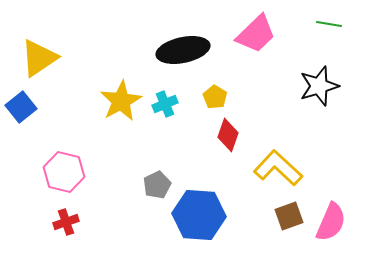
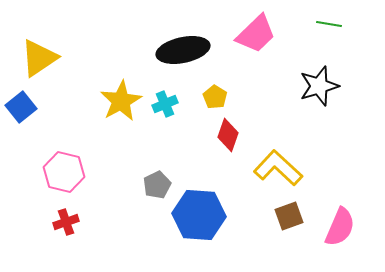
pink semicircle: moved 9 px right, 5 px down
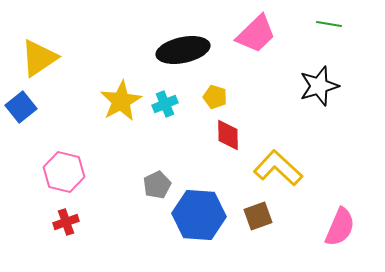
yellow pentagon: rotated 15 degrees counterclockwise
red diamond: rotated 20 degrees counterclockwise
brown square: moved 31 px left
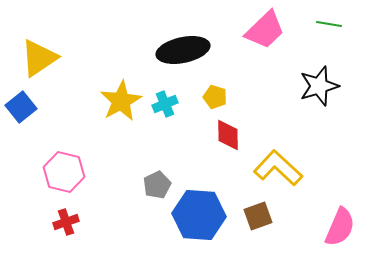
pink trapezoid: moved 9 px right, 4 px up
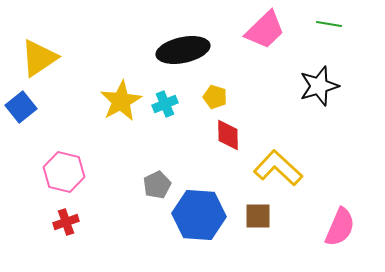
brown square: rotated 20 degrees clockwise
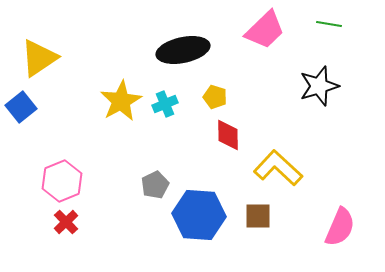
pink hexagon: moved 2 px left, 9 px down; rotated 24 degrees clockwise
gray pentagon: moved 2 px left
red cross: rotated 25 degrees counterclockwise
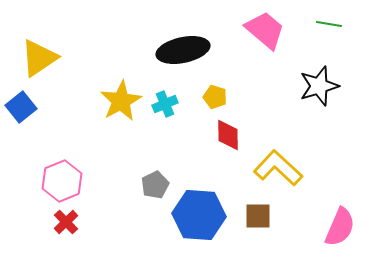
pink trapezoid: rotated 96 degrees counterclockwise
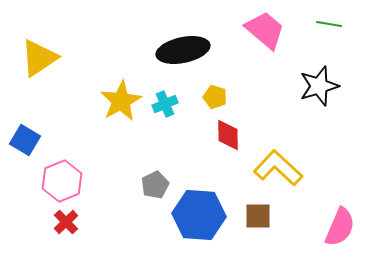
blue square: moved 4 px right, 33 px down; rotated 20 degrees counterclockwise
